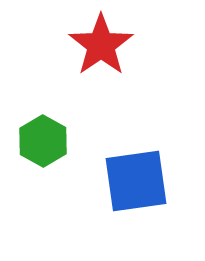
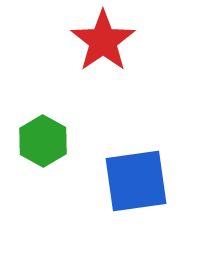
red star: moved 2 px right, 4 px up
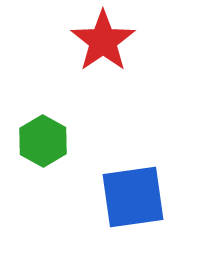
blue square: moved 3 px left, 16 px down
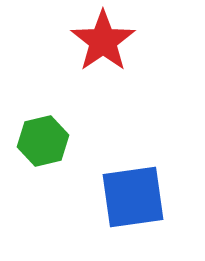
green hexagon: rotated 18 degrees clockwise
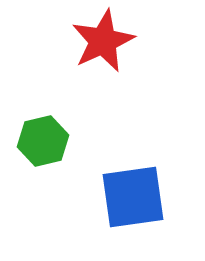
red star: rotated 10 degrees clockwise
